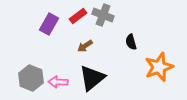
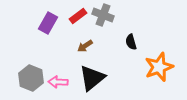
purple rectangle: moved 1 px left, 1 px up
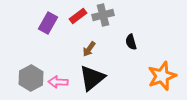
gray cross: rotated 35 degrees counterclockwise
brown arrow: moved 4 px right, 3 px down; rotated 21 degrees counterclockwise
orange star: moved 3 px right, 9 px down
gray hexagon: rotated 10 degrees clockwise
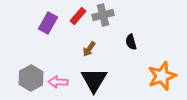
red rectangle: rotated 12 degrees counterclockwise
black triangle: moved 2 px right, 2 px down; rotated 20 degrees counterclockwise
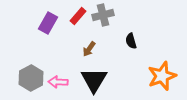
black semicircle: moved 1 px up
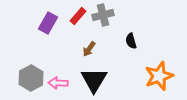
orange star: moved 3 px left
pink arrow: moved 1 px down
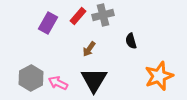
pink arrow: rotated 24 degrees clockwise
